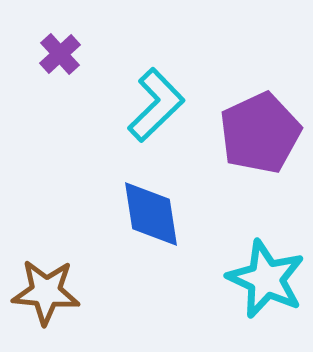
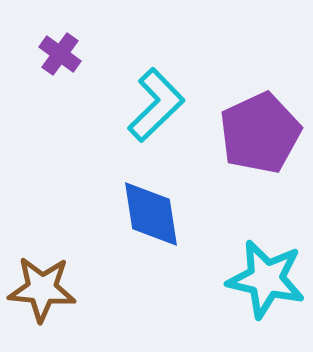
purple cross: rotated 12 degrees counterclockwise
cyan star: rotated 12 degrees counterclockwise
brown star: moved 4 px left, 3 px up
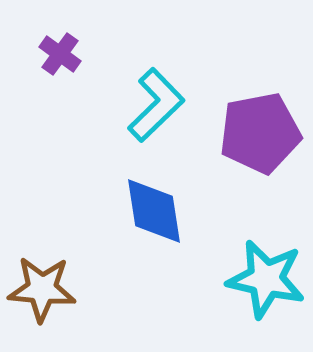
purple pentagon: rotated 14 degrees clockwise
blue diamond: moved 3 px right, 3 px up
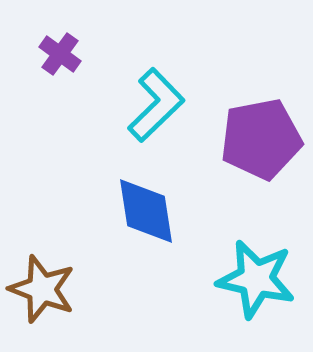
purple pentagon: moved 1 px right, 6 px down
blue diamond: moved 8 px left
cyan star: moved 10 px left
brown star: rotated 16 degrees clockwise
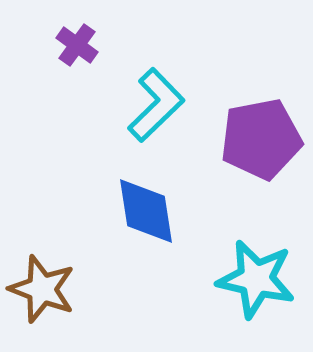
purple cross: moved 17 px right, 9 px up
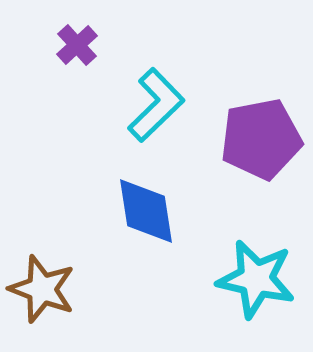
purple cross: rotated 12 degrees clockwise
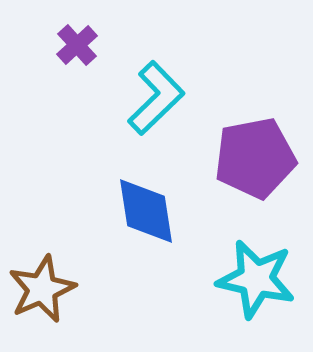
cyan L-shape: moved 7 px up
purple pentagon: moved 6 px left, 19 px down
brown star: rotated 28 degrees clockwise
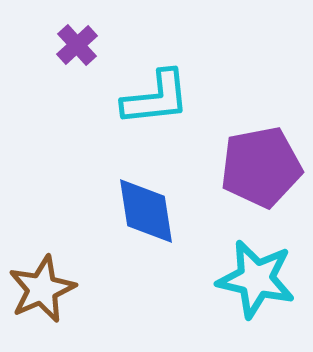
cyan L-shape: rotated 38 degrees clockwise
purple pentagon: moved 6 px right, 9 px down
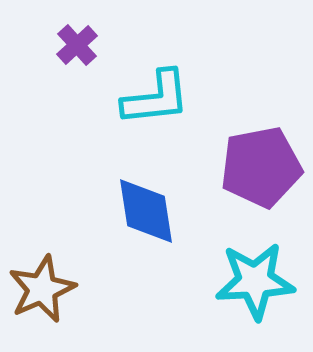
cyan star: moved 1 px left, 2 px down; rotated 16 degrees counterclockwise
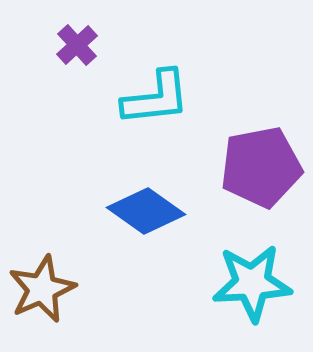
blue diamond: rotated 46 degrees counterclockwise
cyan star: moved 3 px left, 2 px down
